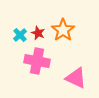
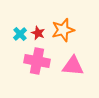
orange star: rotated 20 degrees clockwise
cyan cross: moved 1 px up
pink triangle: moved 3 px left, 12 px up; rotated 20 degrees counterclockwise
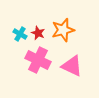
cyan cross: rotated 16 degrees counterclockwise
pink cross: moved 1 px right, 1 px up; rotated 15 degrees clockwise
pink triangle: moved 1 px left; rotated 20 degrees clockwise
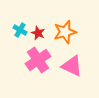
orange star: moved 2 px right, 2 px down
cyan cross: moved 4 px up
pink cross: rotated 30 degrees clockwise
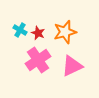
pink triangle: rotated 50 degrees counterclockwise
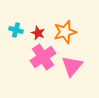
cyan cross: moved 4 px left; rotated 16 degrees counterclockwise
pink cross: moved 5 px right, 3 px up
pink triangle: rotated 25 degrees counterclockwise
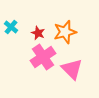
cyan cross: moved 5 px left, 3 px up; rotated 24 degrees clockwise
pink triangle: moved 3 px down; rotated 25 degrees counterclockwise
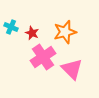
cyan cross: rotated 16 degrees counterclockwise
red star: moved 6 px left
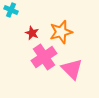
cyan cross: moved 17 px up
orange star: moved 4 px left
pink cross: moved 1 px right
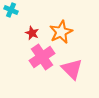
orange star: rotated 10 degrees counterclockwise
pink cross: moved 2 px left
